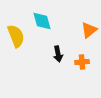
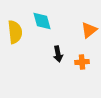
yellow semicircle: moved 1 px left, 4 px up; rotated 15 degrees clockwise
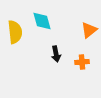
black arrow: moved 2 px left
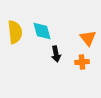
cyan diamond: moved 10 px down
orange triangle: moved 1 px left, 8 px down; rotated 30 degrees counterclockwise
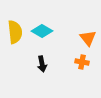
cyan diamond: rotated 45 degrees counterclockwise
black arrow: moved 14 px left, 10 px down
orange cross: rotated 16 degrees clockwise
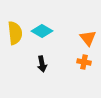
yellow semicircle: moved 1 px down
orange cross: moved 2 px right
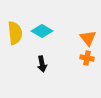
orange cross: moved 3 px right, 4 px up
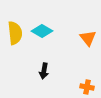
orange cross: moved 29 px down
black arrow: moved 2 px right, 7 px down; rotated 21 degrees clockwise
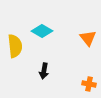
yellow semicircle: moved 13 px down
orange cross: moved 2 px right, 3 px up
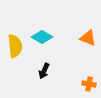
cyan diamond: moved 6 px down
orange triangle: rotated 30 degrees counterclockwise
black arrow: rotated 14 degrees clockwise
